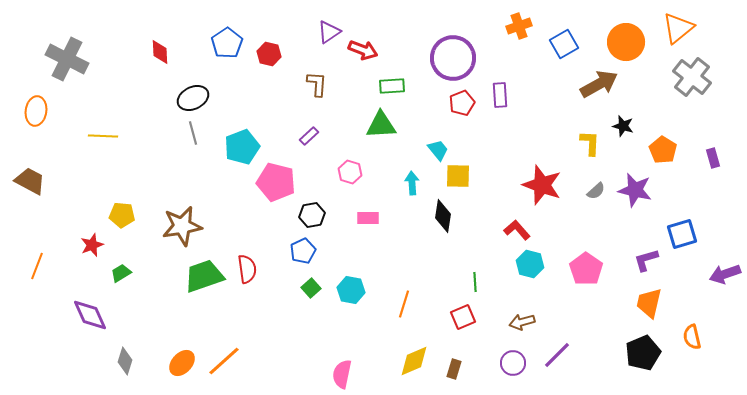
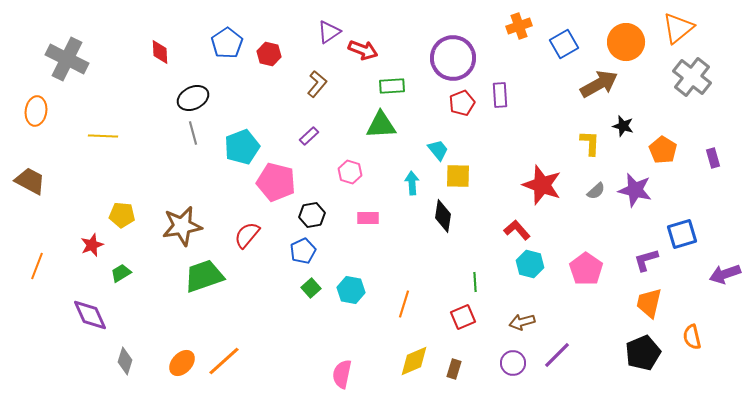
brown L-shape at (317, 84): rotated 36 degrees clockwise
red semicircle at (247, 269): moved 34 px up; rotated 132 degrees counterclockwise
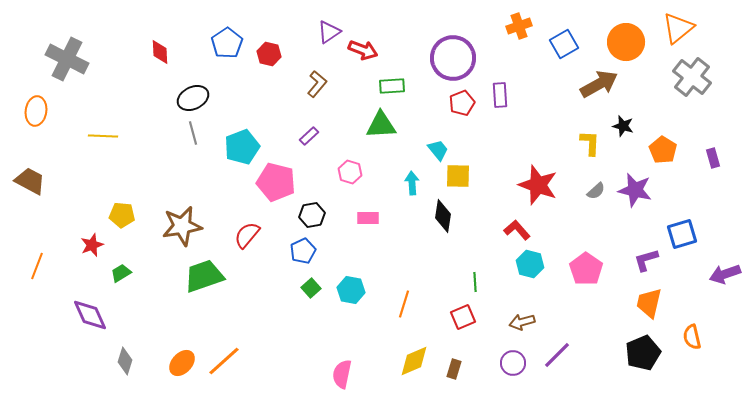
red star at (542, 185): moved 4 px left
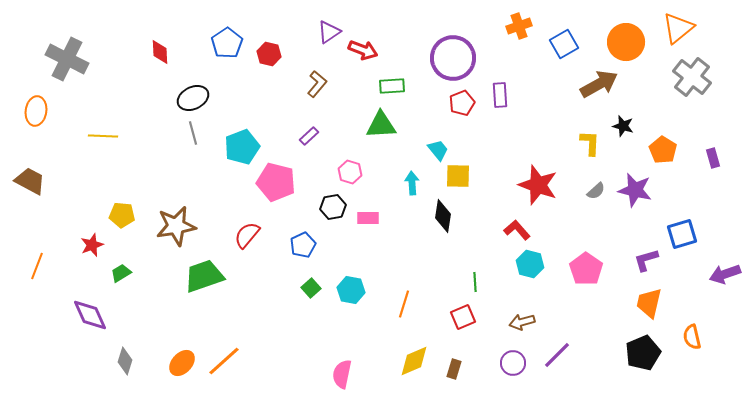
black hexagon at (312, 215): moved 21 px right, 8 px up
brown star at (182, 226): moved 6 px left
blue pentagon at (303, 251): moved 6 px up
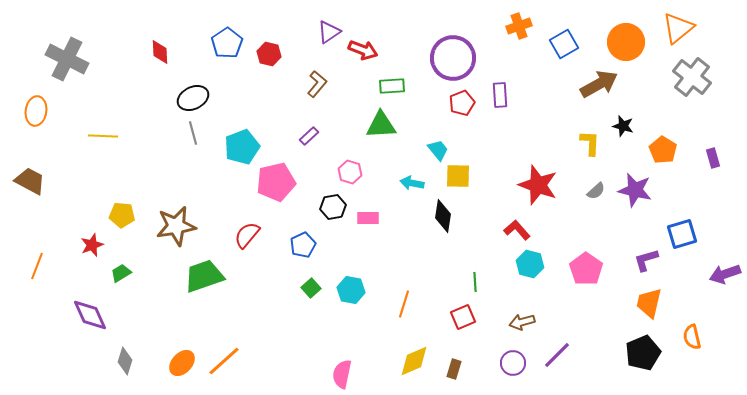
pink pentagon at (276, 182): rotated 27 degrees counterclockwise
cyan arrow at (412, 183): rotated 75 degrees counterclockwise
